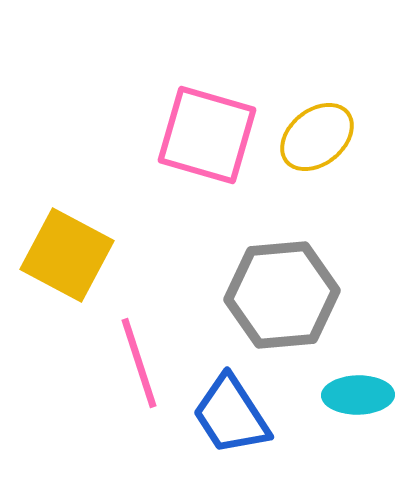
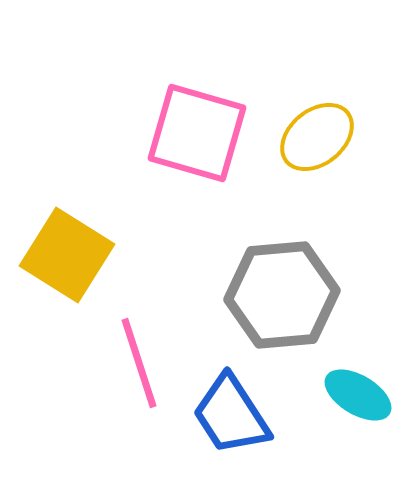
pink square: moved 10 px left, 2 px up
yellow square: rotated 4 degrees clockwise
cyan ellipse: rotated 32 degrees clockwise
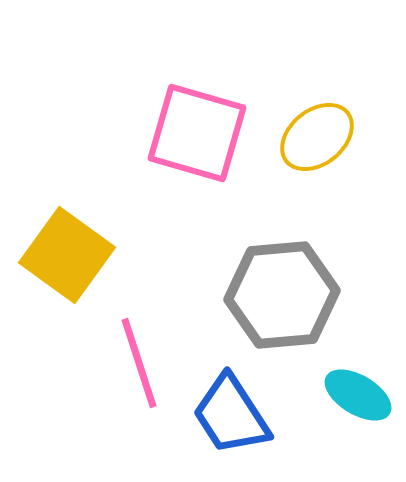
yellow square: rotated 4 degrees clockwise
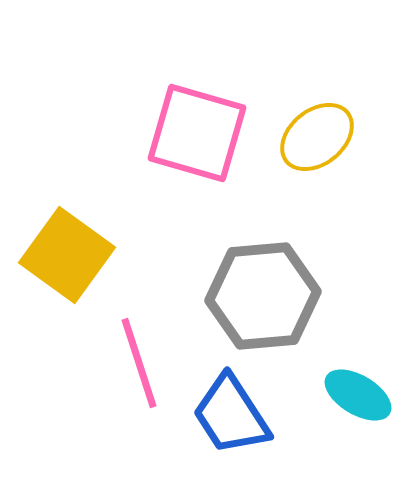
gray hexagon: moved 19 px left, 1 px down
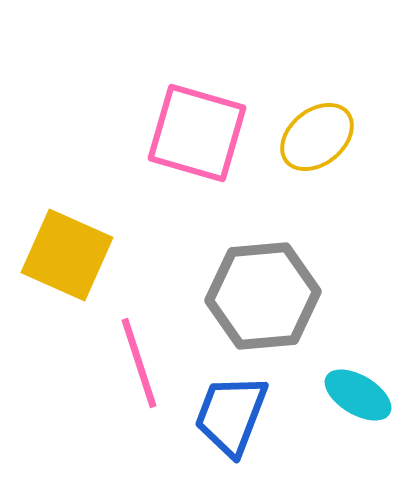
yellow square: rotated 12 degrees counterclockwise
blue trapezoid: rotated 54 degrees clockwise
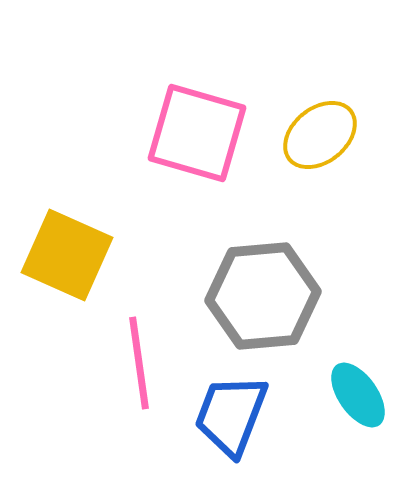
yellow ellipse: moved 3 px right, 2 px up
pink line: rotated 10 degrees clockwise
cyan ellipse: rotated 24 degrees clockwise
